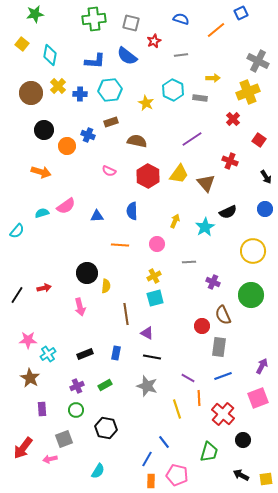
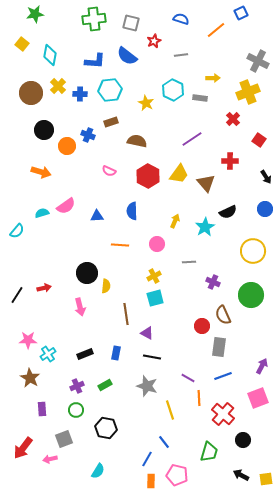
red cross at (230, 161): rotated 21 degrees counterclockwise
yellow line at (177, 409): moved 7 px left, 1 px down
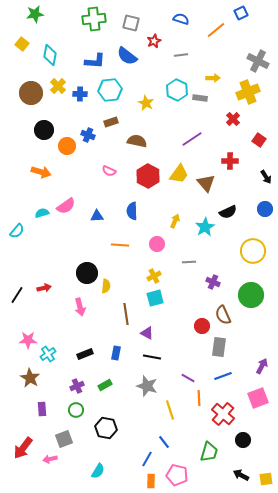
cyan hexagon at (173, 90): moved 4 px right
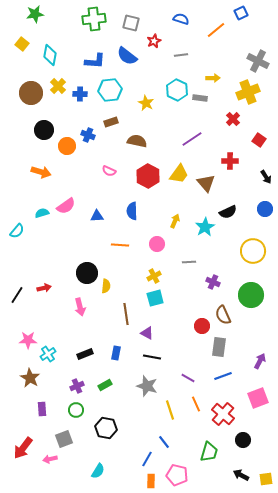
purple arrow at (262, 366): moved 2 px left, 5 px up
orange line at (199, 398): moved 3 px left, 6 px down; rotated 21 degrees counterclockwise
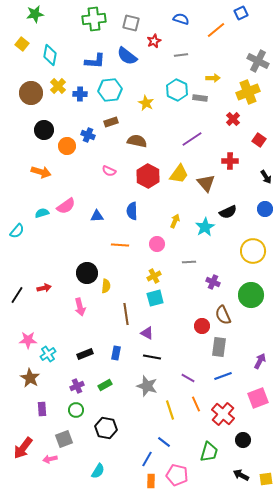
blue line at (164, 442): rotated 16 degrees counterclockwise
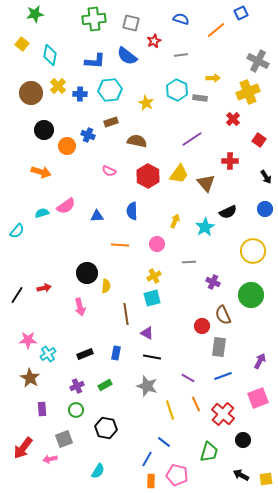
cyan square at (155, 298): moved 3 px left
